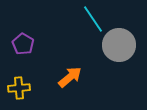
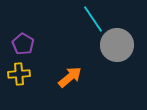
gray circle: moved 2 px left
yellow cross: moved 14 px up
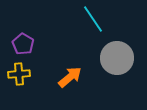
gray circle: moved 13 px down
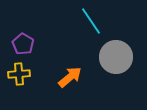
cyan line: moved 2 px left, 2 px down
gray circle: moved 1 px left, 1 px up
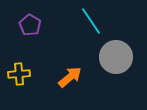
purple pentagon: moved 7 px right, 19 px up
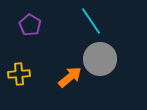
gray circle: moved 16 px left, 2 px down
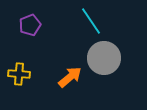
purple pentagon: rotated 20 degrees clockwise
gray circle: moved 4 px right, 1 px up
yellow cross: rotated 10 degrees clockwise
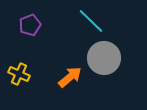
cyan line: rotated 12 degrees counterclockwise
yellow cross: rotated 20 degrees clockwise
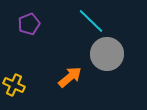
purple pentagon: moved 1 px left, 1 px up
gray circle: moved 3 px right, 4 px up
yellow cross: moved 5 px left, 11 px down
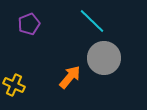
cyan line: moved 1 px right
gray circle: moved 3 px left, 4 px down
orange arrow: rotated 10 degrees counterclockwise
